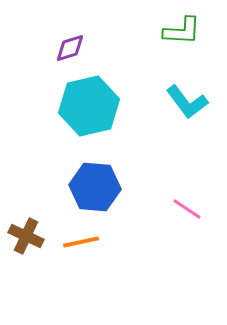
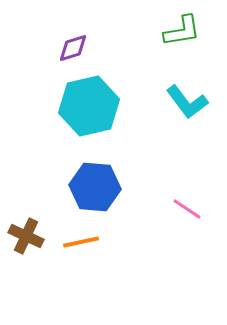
green L-shape: rotated 12 degrees counterclockwise
purple diamond: moved 3 px right
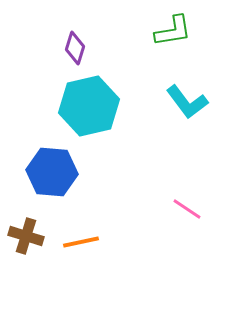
green L-shape: moved 9 px left
purple diamond: moved 2 px right; rotated 56 degrees counterclockwise
blue hexagon: moved 43 px left, 15 px up
brown cross: rotated 8 degrees counterclockwise
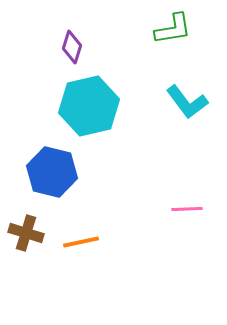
green L-shape: moved 2 px up
purple diamond: moved 3 px left, 1 px up
blue hexagon: rotated 9 degrees clockwise
pink line: rotated 36 degrees counterclockwise
brown cross: moved 3 px up
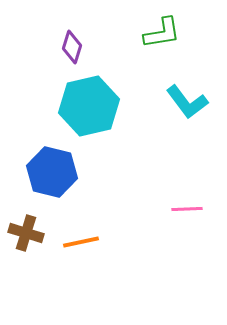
green L-shape: moved 11 px left, 4 px down
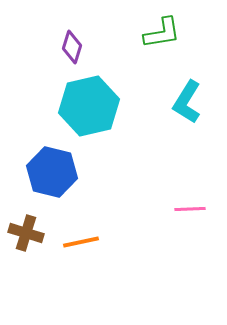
cyan L-shape: rotated 69 degrees clockwise
pink line: moved 3 px right
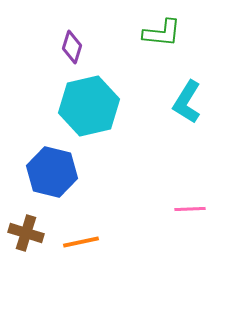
green L-shape: rotated 15 degrees clockwise
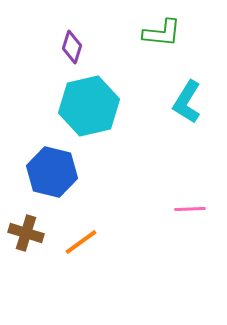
orange line: rotated 24 degrees counterclockwise
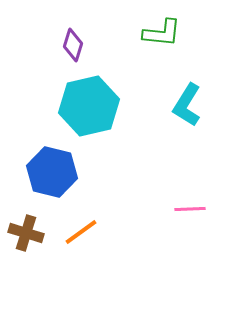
purple diamond: moved 1 px right, 2 px up
cyan L-shape: moved 3 px down
orange line: moved 10 px up
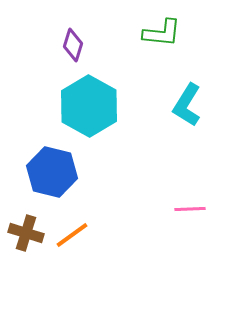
cyan hexagon: rotated 18 degrees counterclockwise
orange line: moved 9 px left, 3 px down
